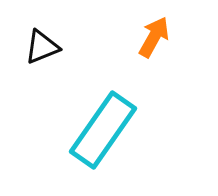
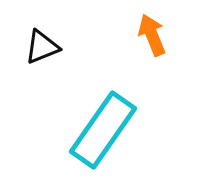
orange arrow: moved 2 px left, 2 px up; rotated 51 degrees counterclockwise
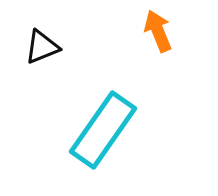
orange arrow: moved 6 px right, 4 px up
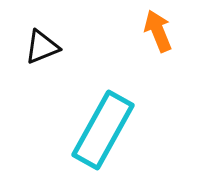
cyan rectangle: rotated 6 degrees counterclockwise
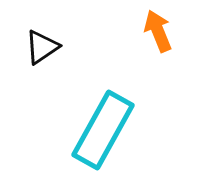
black triangle: rotated 12 degrees counterclockwise
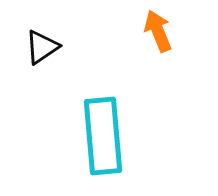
cyan rectangle: moved 6 px down; rotated 34 degrees counterclockwise
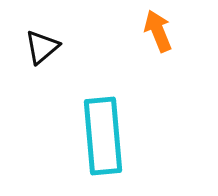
black triangle: rotated 6 degrees counterclockwise
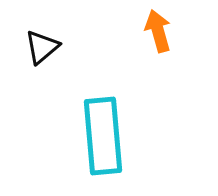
orange arrow: rotated 6 degrees clockwise
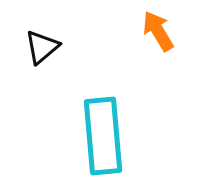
orange arrow: rotated 15 degrees counterclockwise
